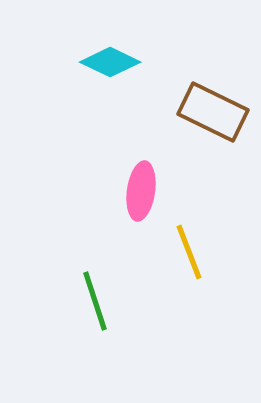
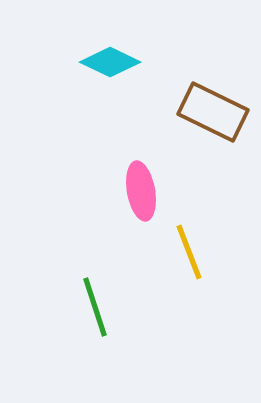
pink ellipse: rotated 18 degrees counterclockwise
green line: moved 6 px down
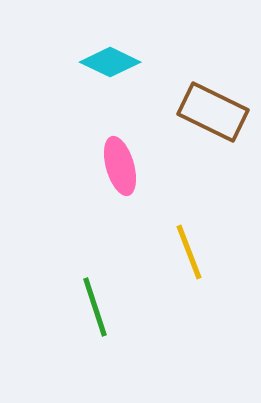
pink ellipse: moved 21 px left, 25 px up; rotated 6 degrees counterclockwise
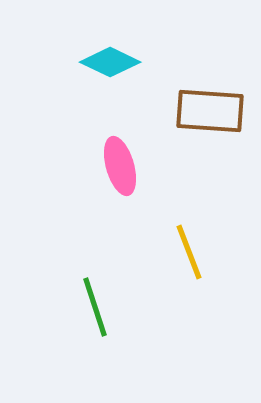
brown rectangle: moved 3 px left, 1 px up; rotated 22 degrees counterclockwise
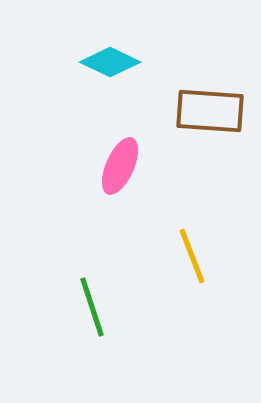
pink ellipse: rotated 40 degrees clockwise
yellow line: moved 3 px right, 4 px down
green line: moved 3 px left
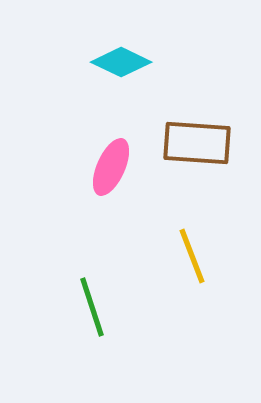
cyan diamond: moved 11 px right
brown rectangle: moved 13 px left, 32 px down
pink ellipse: moved 9 px left, 1 px down
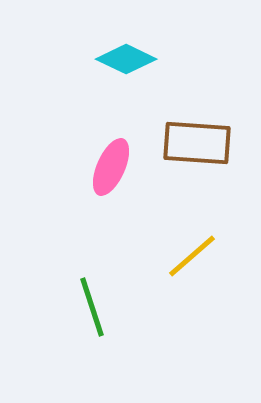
cyan diamond: moved 5 px right, 3 px up
yellow line: rotated 70 degrees clockwise
